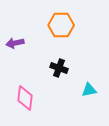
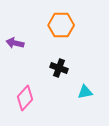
purple arrow: rotated 24 degrees clockwise
cyan triangle: moved 4 px left, 2 px down
pink diamond: rotated 35 degrees clockwise
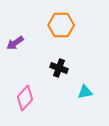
purple arrow: rotated 48 degrees counterclockwise
